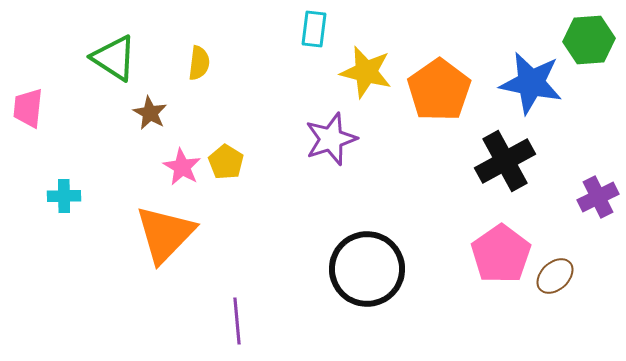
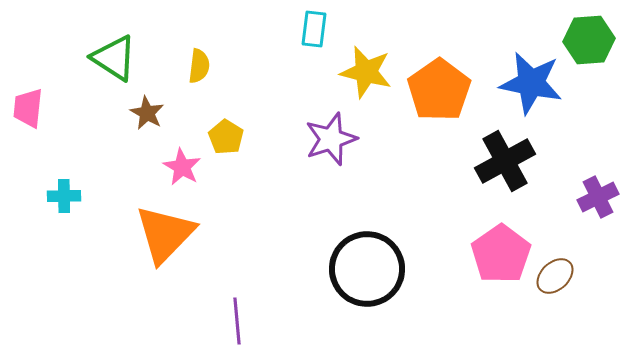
yellow semicircle: moved 3 px down
brown star: moved 3 px left
yellow pentagon: moved 25 px up
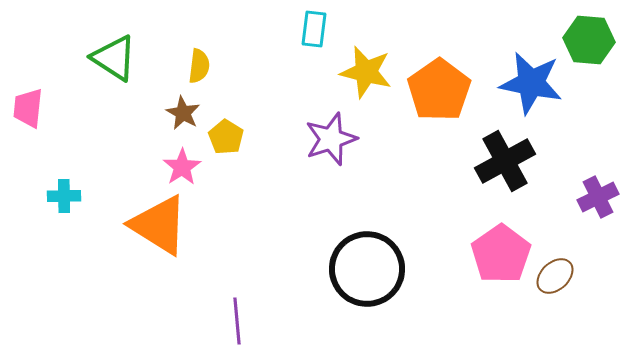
green hexagon: rotated 9 degrees clockwise
brown star: moved 36 px right
pink star: rotated 9 degrees clockwise
orange triangle: moved 6 px left, 9 px up; rotated 42 degrees counterclockwise
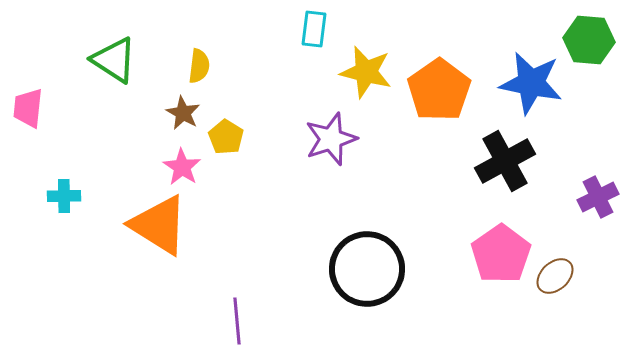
green triangle: moved 2 px down
pink star: rotated 6 degrees counterclockwise
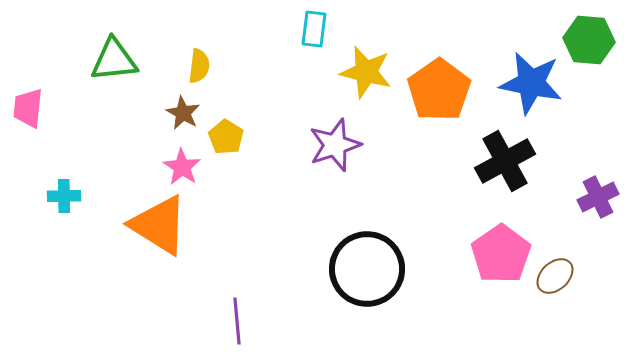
green triangle: rotated 39 degrees counterclockwise
purple star: moved 4 px right, 6 px down
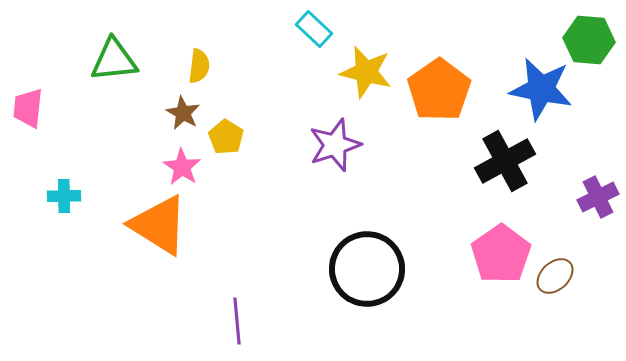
cyan rectangle: rotated 54 degrees counterclockwise
blue star: moved 10 px right, 6 px down
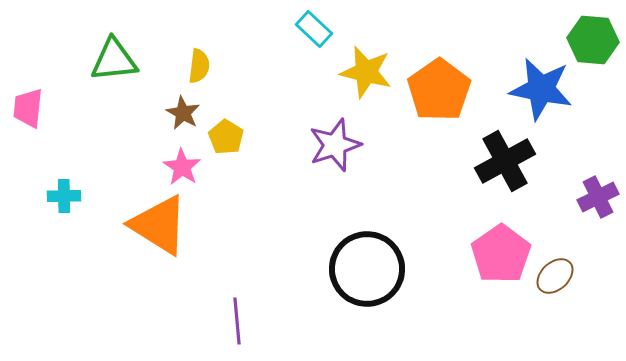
green hexagon: moved 4 px right
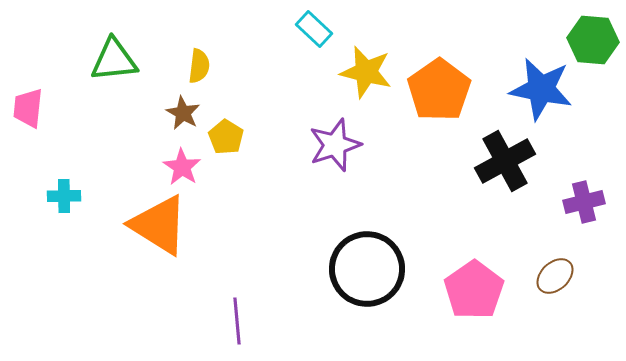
purple cross: moved 14 px left, 5 px down; rotated 12 degrees clockwise
pink pentagon: moved 27 px left, 36 px down
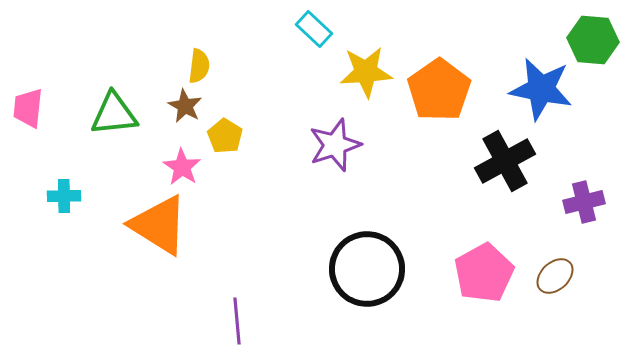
green triangle: moved 54 px down
yellow star: rotated 18 degrees counterclockwise
brown star: moved 2 px right, 7 px up
yellow pentagon: moved 1 px left, 1 px up
pink pentagon: moved 10 px right, 17 px up; rotated 6 degrees clockwise
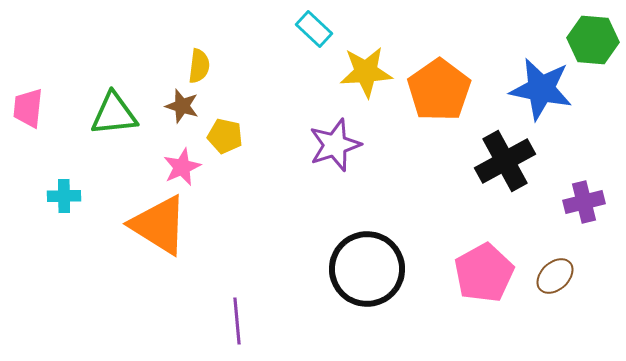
brown star: moved 3 px left; rotated 12 degrees counterclockwise
yellow pentagon: rotated 20 degrees counterclockwise
pink star: rotated 15 degrees clockwise
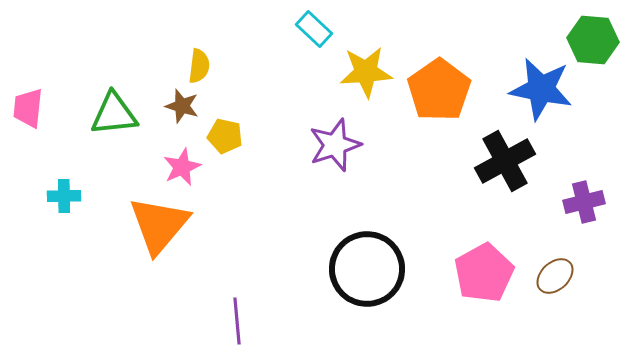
orange triangle: rotated 38 degrees clockwise
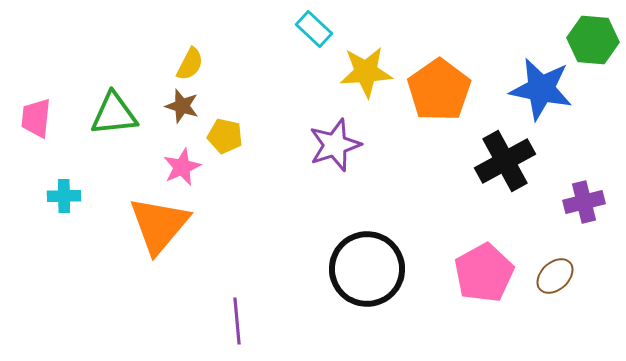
yellow semicircle: moved 9 px left, 2 px up; rotated 20 degrees clockwise
pink trapezoid: moved 8 px right, 10 px down
